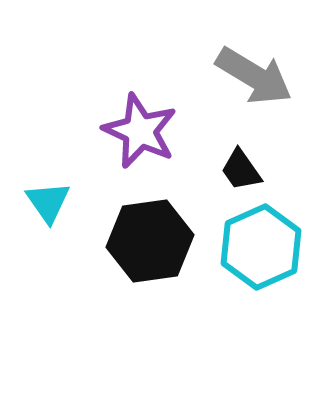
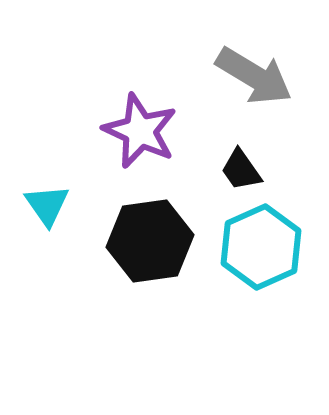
cyan triangle: moved 1 px left, 3 px down
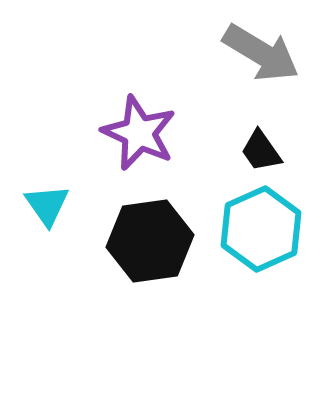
gray arrow: moved 7 px right, 23 px up
purple star: moved 1 px left, 2 px down
black trapezoid: moved 20 px right, 19 px up
cyan hexagon: moved 18 px up
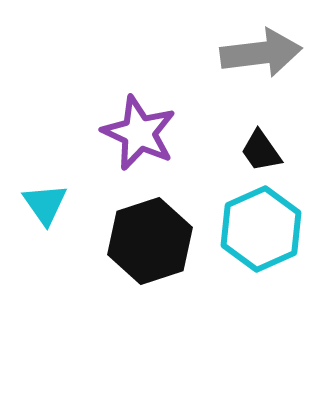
gray arrow: rotated 38 degrees counterclockwise
cyan triangle: moved 2 px left, 1 px up
black hexagon: rotated 10 degrees counterclockwise
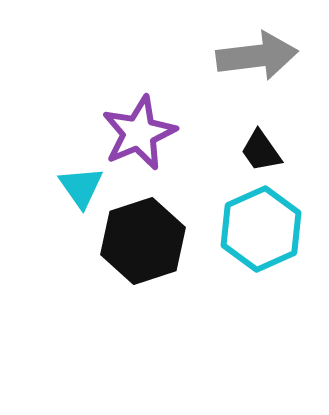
gray arrow: moved 4 px left, 3 px down
purple star: rotated 24 degrees clockwise
cyan triangle: moved 36 px right, 17 px up
black hexagon: moved 7 px left
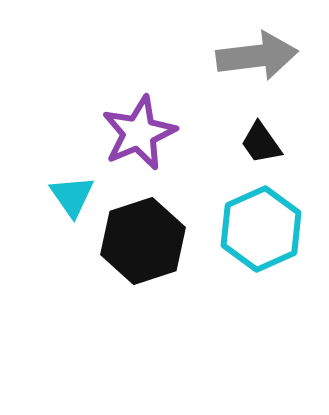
black trapezoid: moved 8 px up
cyan triangle: moved 9 px left, 9 px down
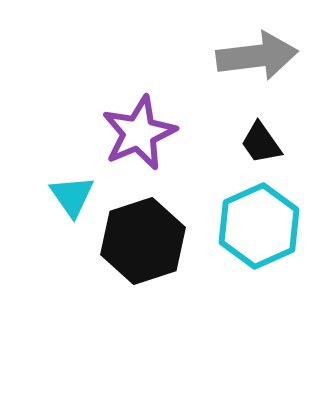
cyan hexagon: moved 2 px left, 3 px up
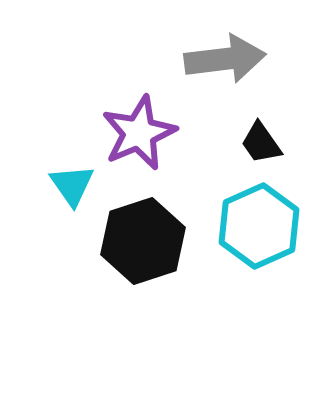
gray arrow: moved 32 px left, 3 px down
cyan triangle: moved 11 px up
